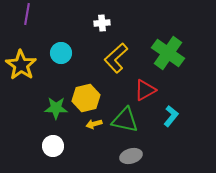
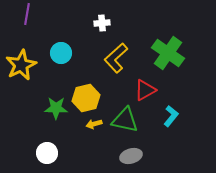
yellow star: rotated 12 degrees clockwise
white circle: moved 6 px left, 7 px down
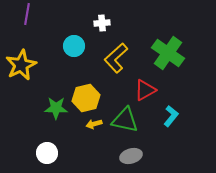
cyan circle: moved 13 px right, 7 px up
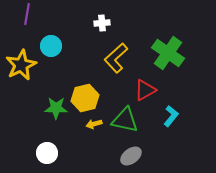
cyan circle: moved 23 px left
yellow hexagon: moved 1 px left
gray ellipse: rotated 20 degrees counterclockwise
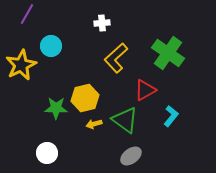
purple line: rotated 20 degrees clockwise
green triangle: rotated 24 degrees clockwise
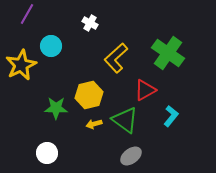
white cross: moved 12 px left; rotated 35 degrees clockwise
yellow hexagon: moved 4 px right, 3 px up
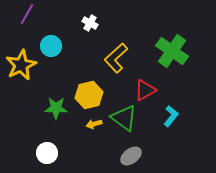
green cross: moved 4 px right, 2 px up
green triangle: moved 1 px left, 2 px up
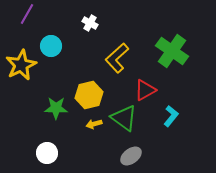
yellow L-shape: moved 1 px right
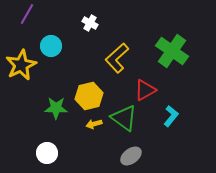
yellow hexagon: moved 1 px down
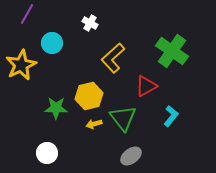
cyan circle: moved 1 px right, 3 px up
yellow L-shape: moved 4 px left
red triangle: moved 1 px right, 4 px up
green triangle: moved 1 px left; rotated 16 degrees clockwise
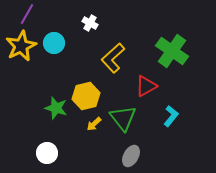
cyan circle: moved 2 px right
yellow star: moved 19 px up
yellow hexagon: moved 3 px left
green star: rotated 15 degrees clockwise
yellow arrow: rotated 28 degrees counterclockwise
gray ellipse: rotated 25 degrees counterclockwise
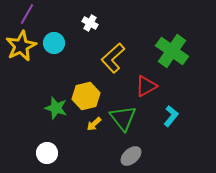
gray ellipse: rotated 20 degrees clockwise
